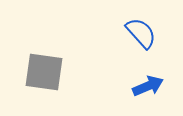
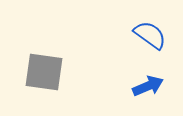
blue semicircle: moved 9 px right, 2 px down; rotated 12 degrees counterclockwise
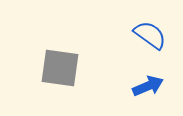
gray square: moved 16 px right, 4 px up
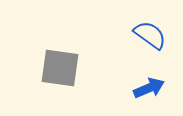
blue arrow: moved 1 px right, 2 px down
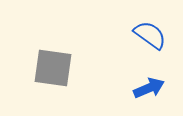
gray square: moved 7 px left
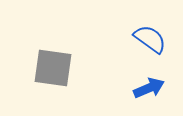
blue semicircle: moved 4 px down
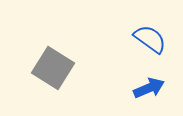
gray square: rotated 24 degrees clockwise
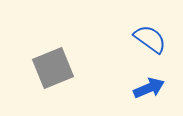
gray square: rotated 36 degrees clockwise
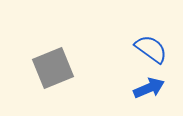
blue semicircle: moved 1 px right, 10 px down
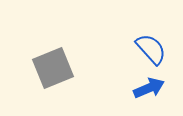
blue semicircle: rotated 12 degrees clockwise
